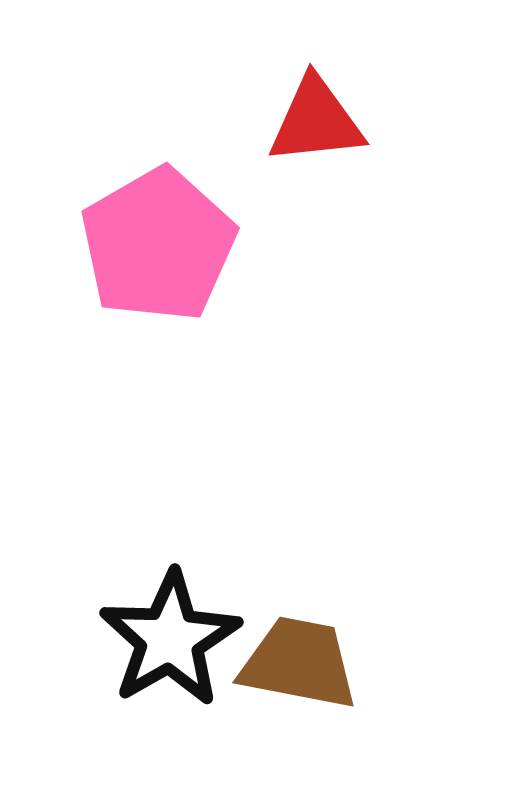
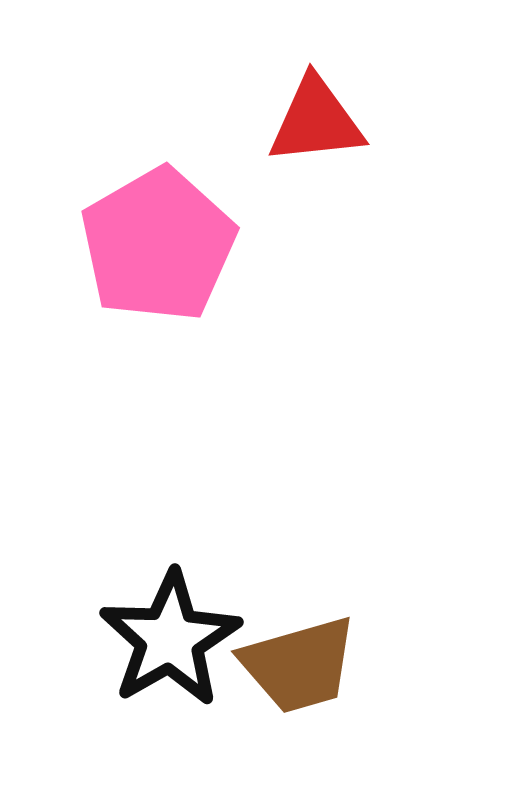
brown trapezoid: moved 2 px down; rotated 153 degrees clockwise
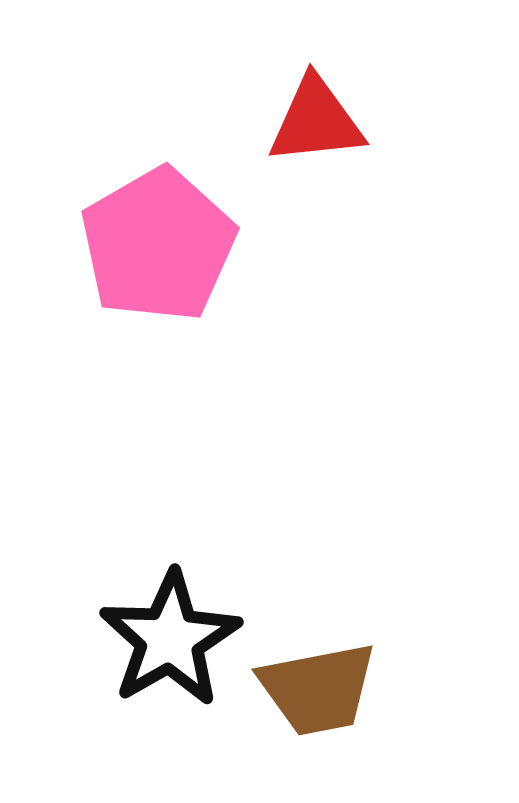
brown trapezoid: moved 19 px right, 24 px down; rotated 5 degrees clockwise
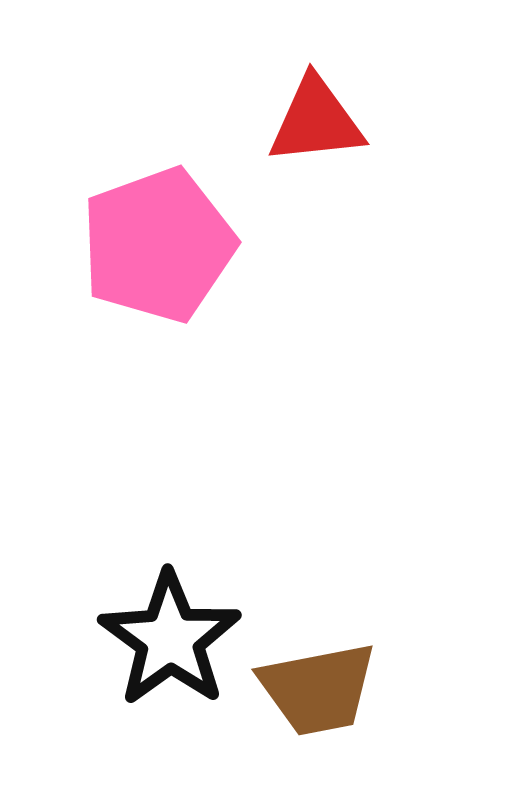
pink pentagon: rotated 10 degrees clockwise
black star: rotated 6 degrees counterclockwise
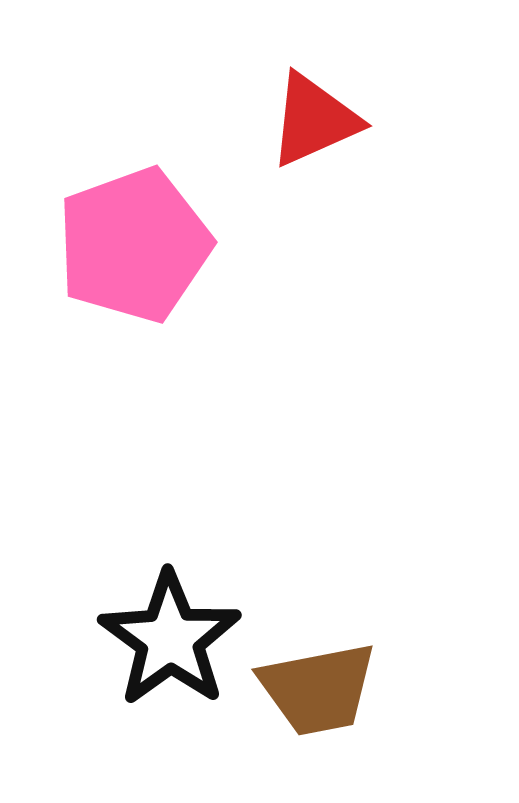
red triangle: moved 2 px left, 1 px up; rotated 18 degrees counterclockwise
pink pentagon: moved 24 px left
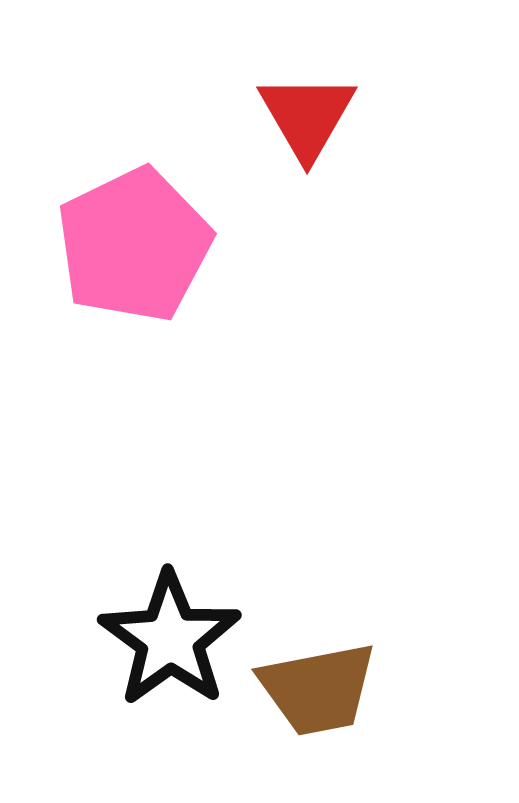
red triangle: moved 7 px left, 4 px up; rotated 36 degrees counterclockwise
pink pentagon: rotated 6 degrees counterclockwise
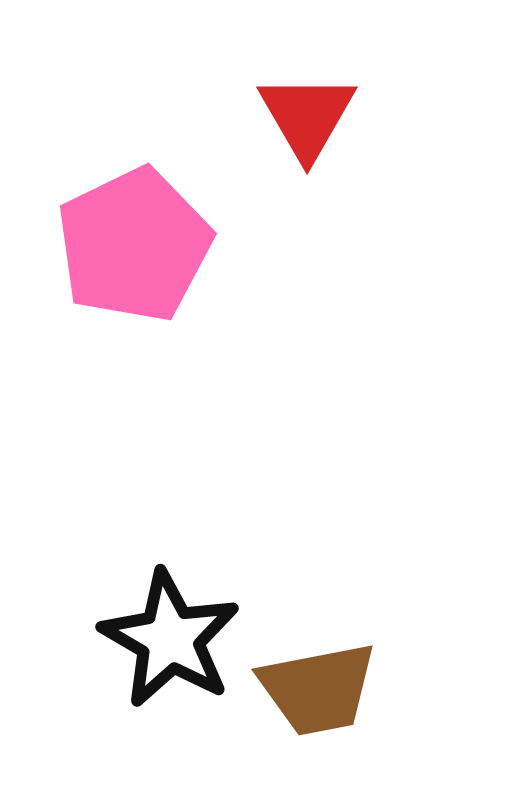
black star: rotated 6 degrees counterclockwise
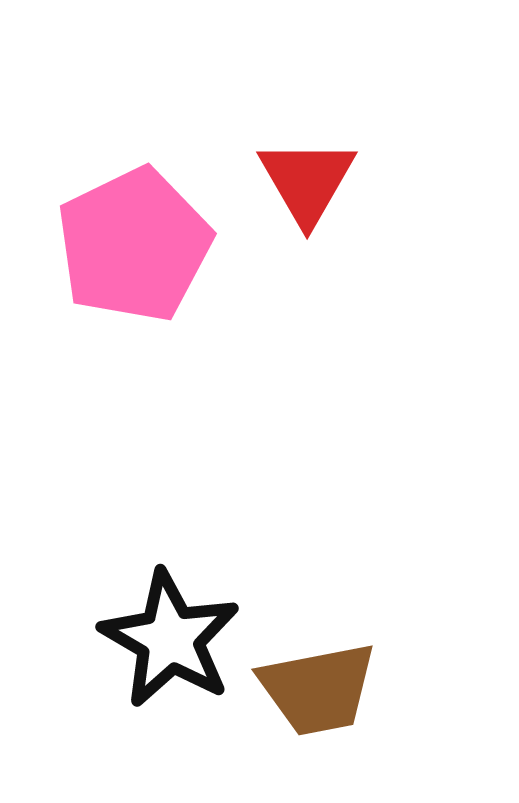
red triangle: moved 65 px down
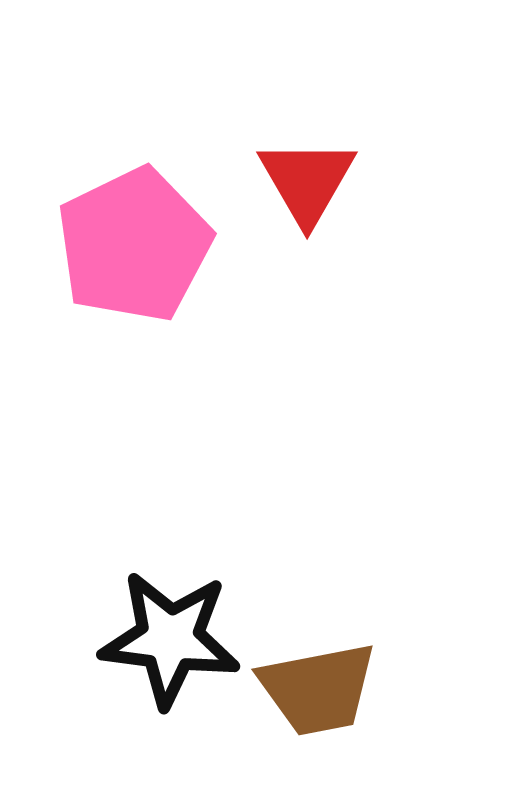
black star: rotated 23 degrees counterclockwise
